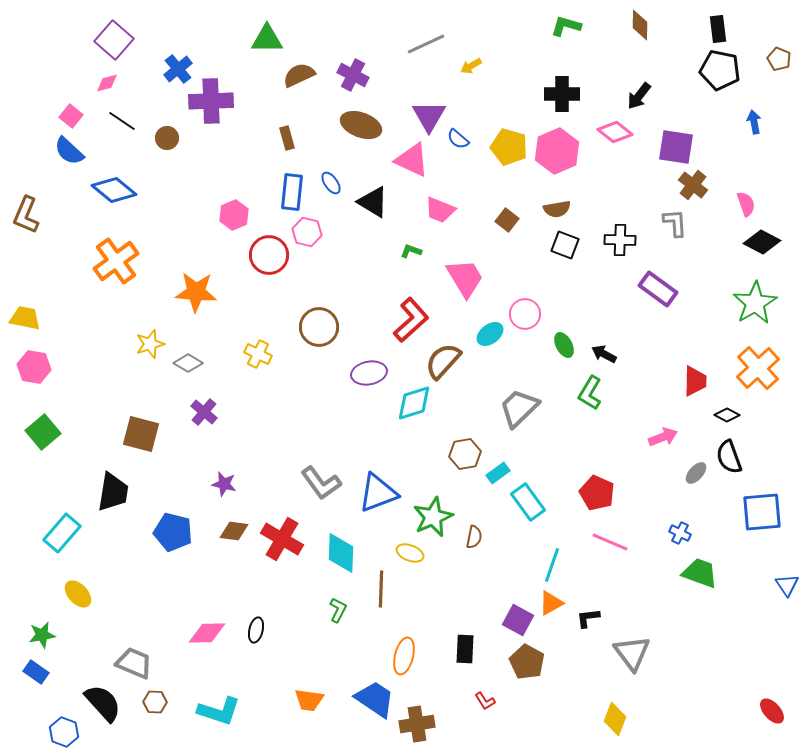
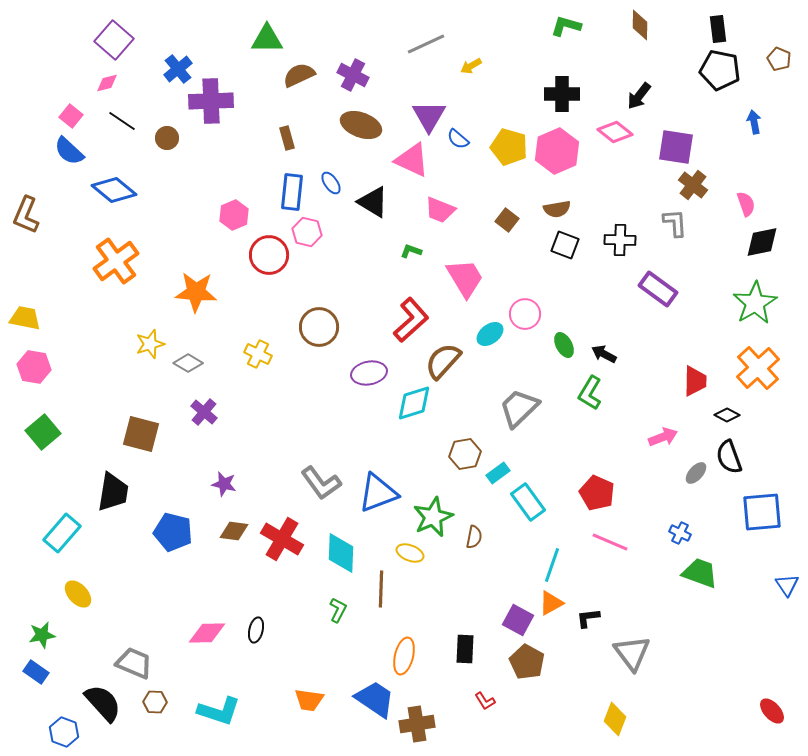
black diamond at (762, 242): rotated 39 degrees counterclockwise
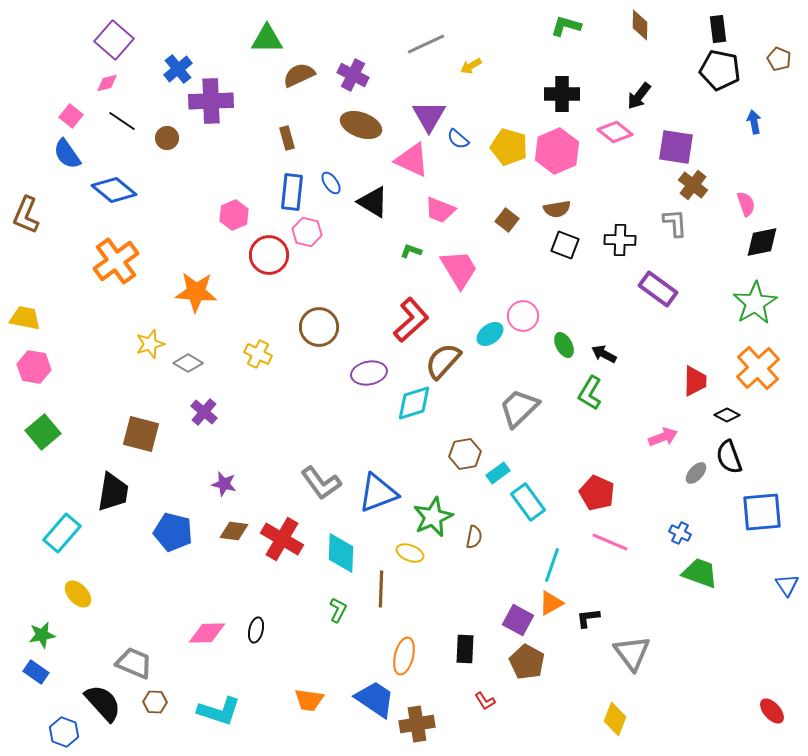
blue semicircle at (69, 151): moved 2 px left, 3 px down; rotated 12 degrees clockwise
pink trapezoid at (465, 278): moved 6 px left, 9 px up
pink circle at (525, 314): moved 2 px left, 2 px down
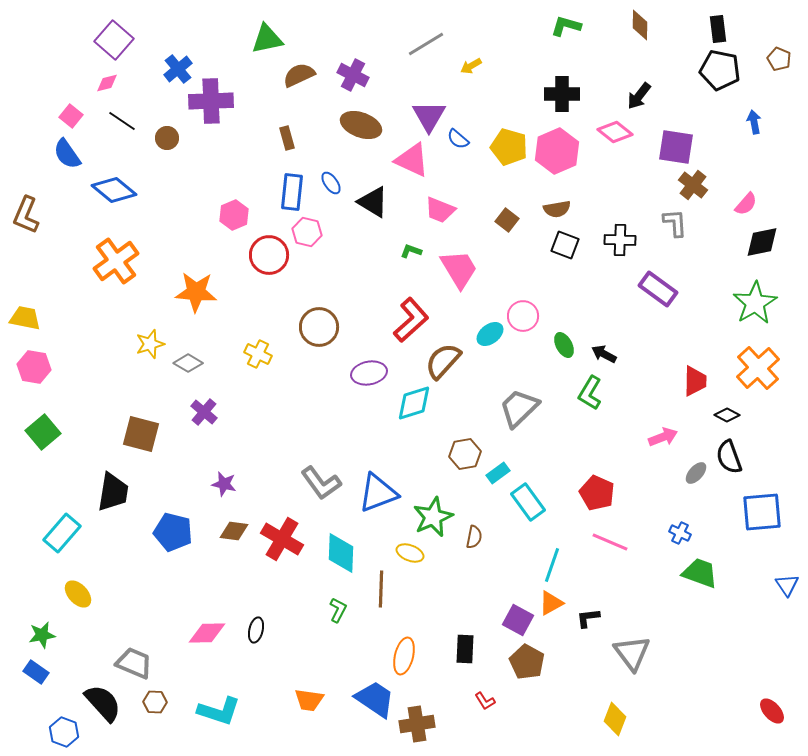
green triangle at (267, 39): rotated 12 degrees counterclockwise
gray line at (426, 44): rotated 6 degrees counterclockwise
pink semicircle at (746, 204): rotated 60 degrees clockwise
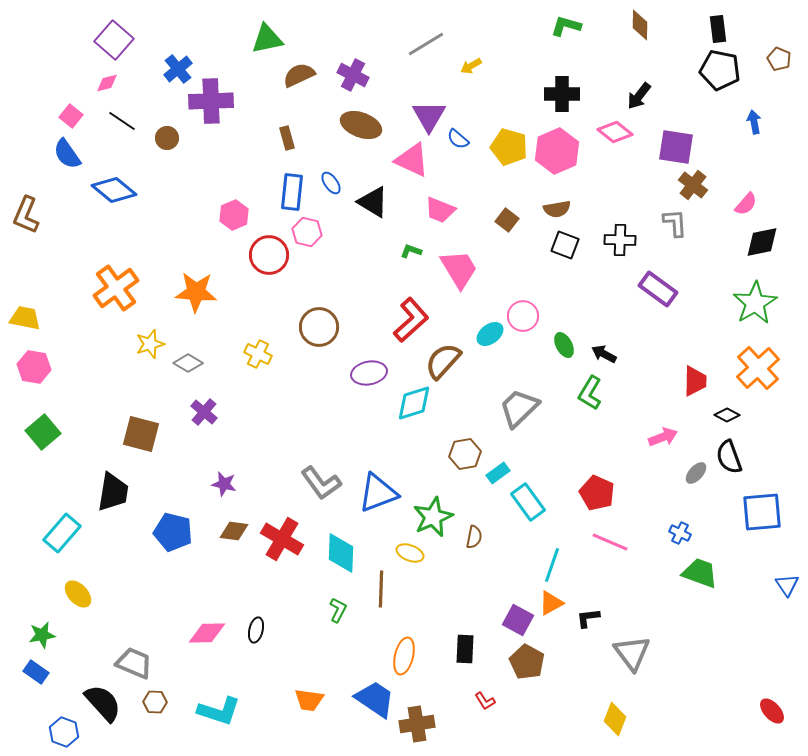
orange cross at (116, 261): moved 27 px down
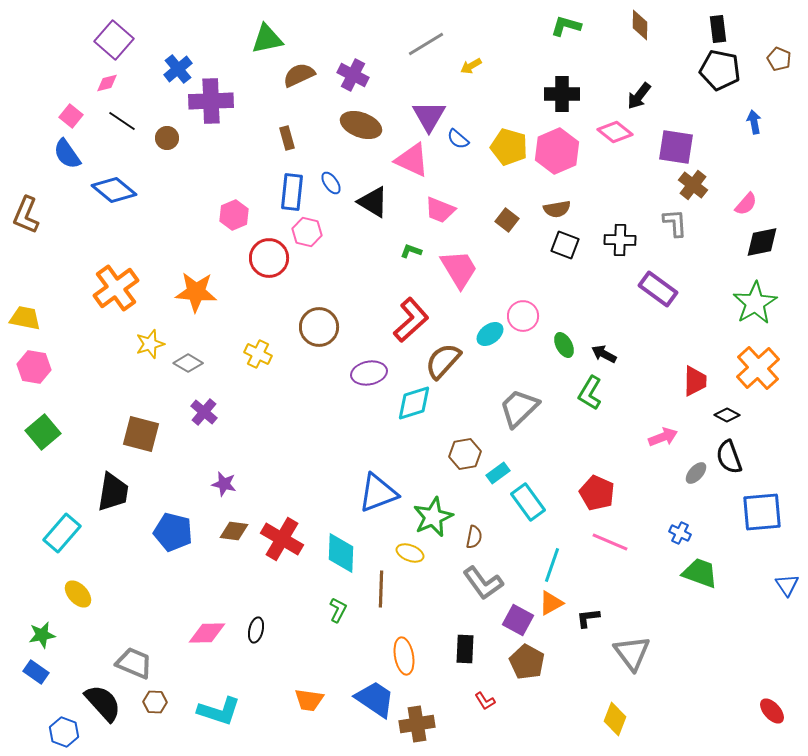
red circle at (269, 255): moved 3 px down
gray L-shape at (321, 483): moved 162 px right, 100 px down
orange ellipse at (404, 656): rotated 24 degrees counterclockwise
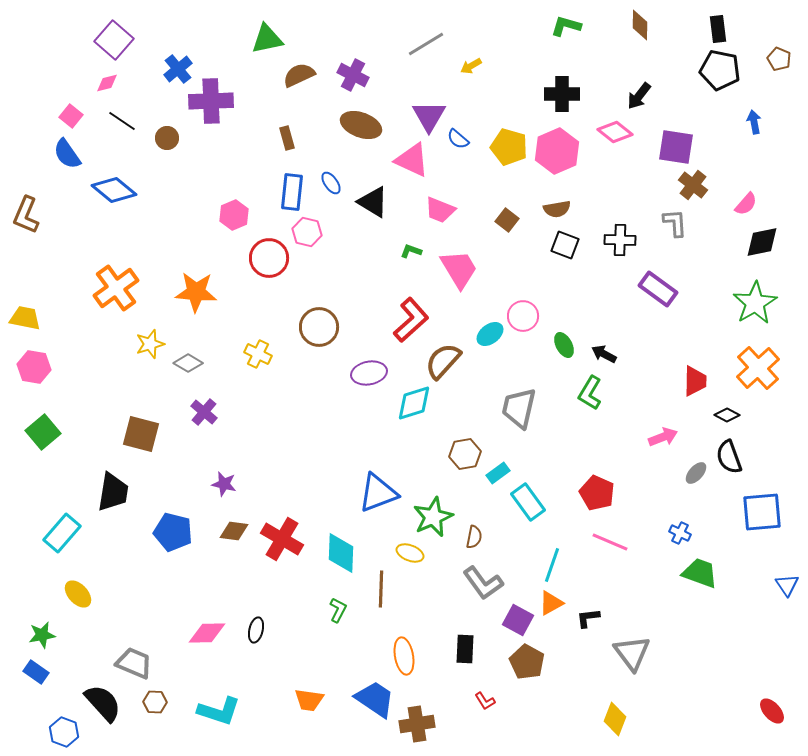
gray trapezoid at (519, 408): rotated 33 degrees counterclockwise
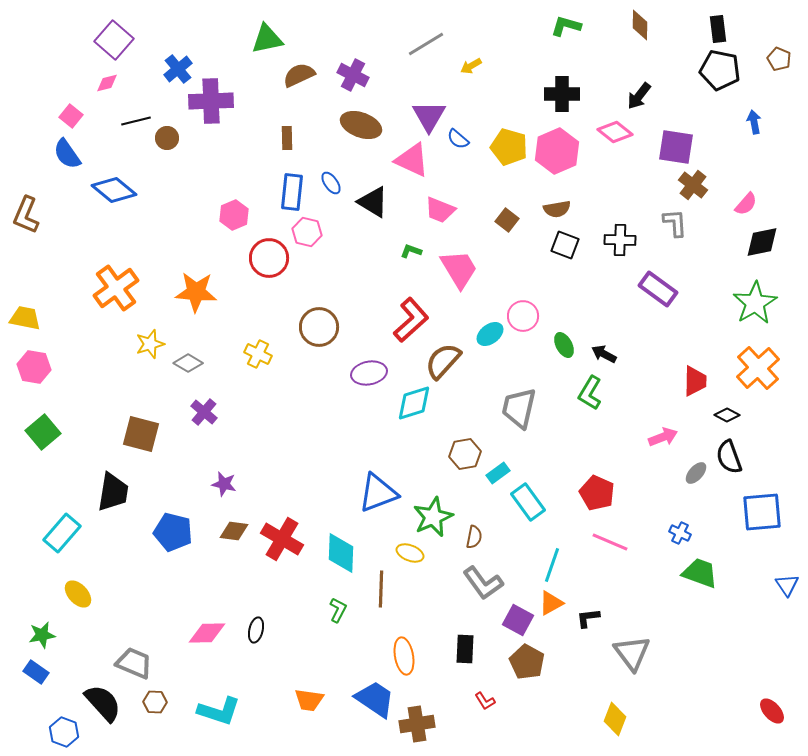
black line at (122, 121): moved 14 px right; rotated 48 degrees counterclockwise
brown rectangle at (287, 138): rotated 15 degrees clockwise
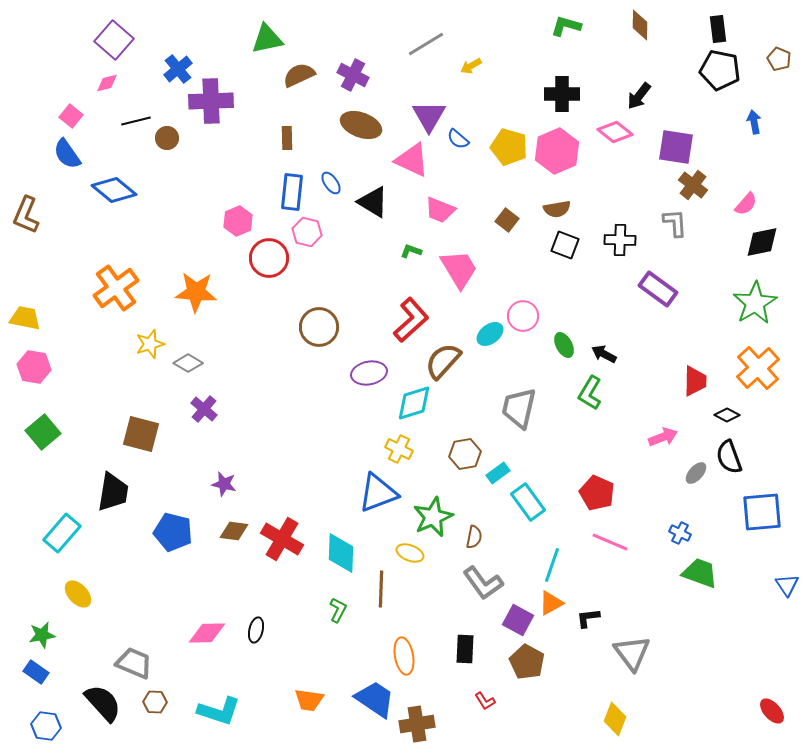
pink hexagon at (234, 215): moved 4 px right, 6 px down
yellow cross at (258, 354): moved 141 px right, 95 px down
purple cross at (204, 412): moved 3 px up
blue hexagon at (64, 732): moved 18 px left, 6 px up; rotated 12 degrees counterclockwise
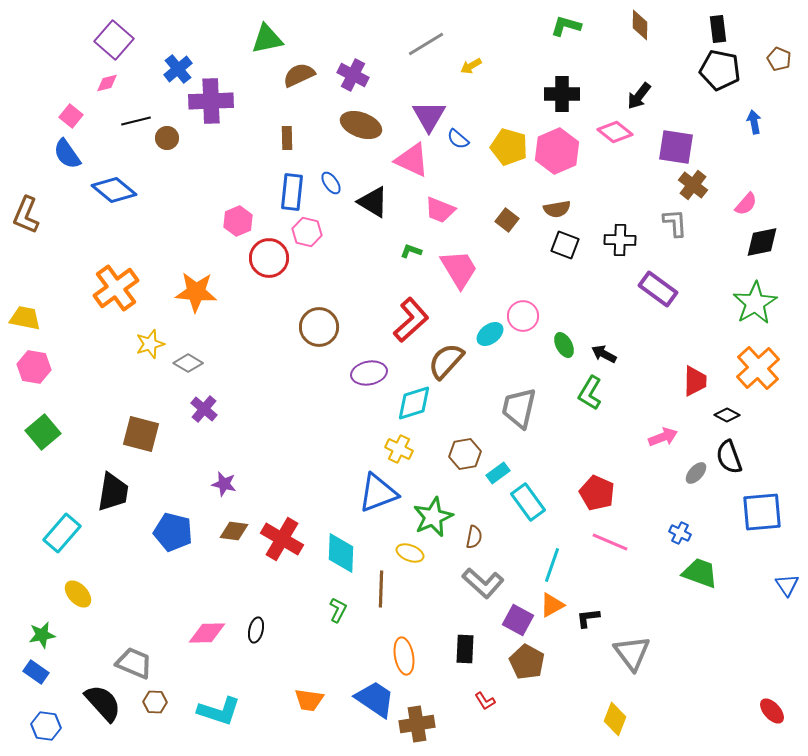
brown semicircle at (443, 361): moved 3 px right
gray L-shape at (483, 583): rotated 12 degrees counterclockwise
orange triangle at (551, 603): moved 1 px right, 2 px down
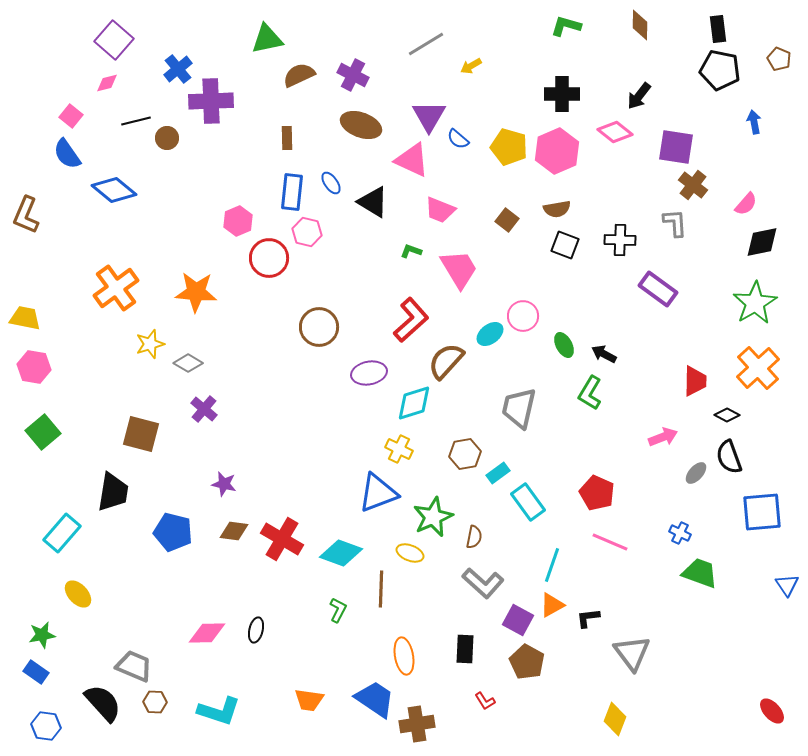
cyan diamond at (341, 553): rotated 72 degrees counterclockwise
gray trapezoid at (134, 663): moved 3 px down
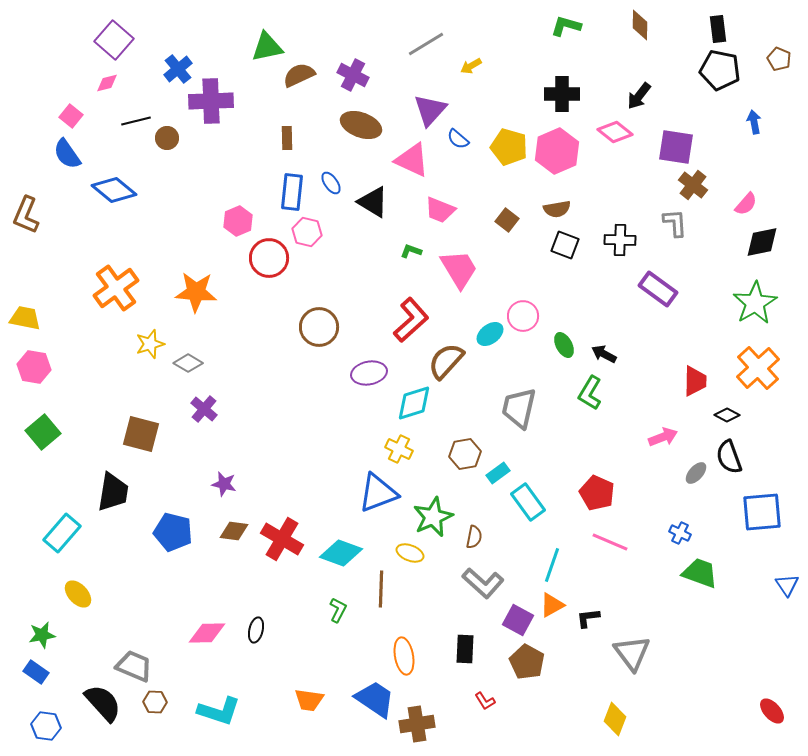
green triangle at (267, 39): moved 8 px down
purple triangle at (429, 116): moved 1 px right, 6 px up; rotated 12 degrees clockwise
